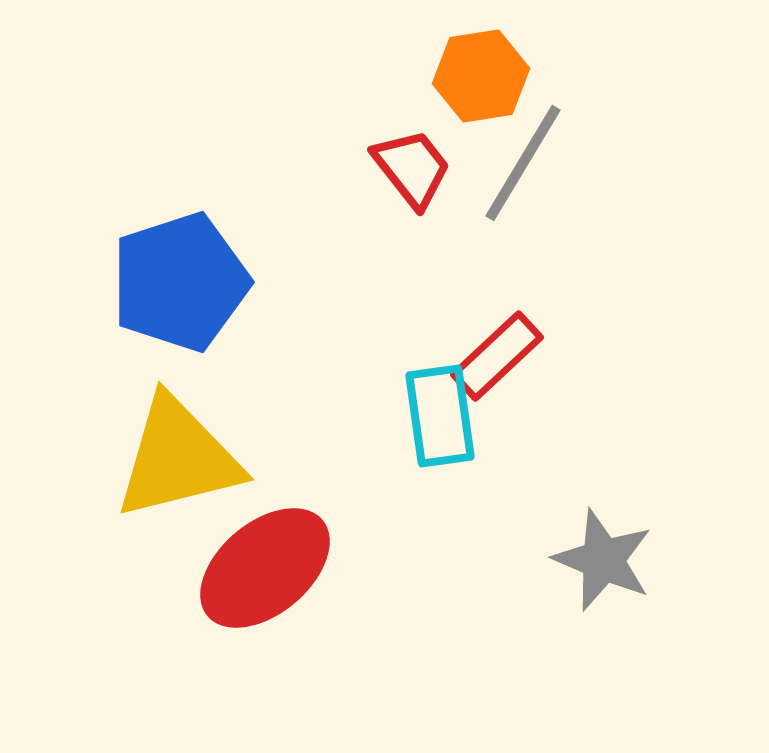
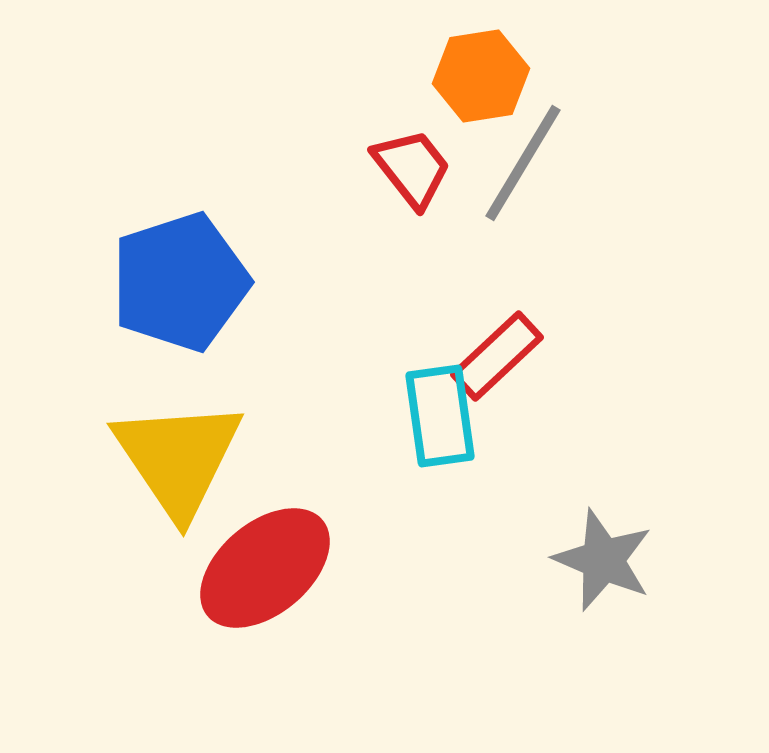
yellow triangle: rotated 50 degrees counterclockwise
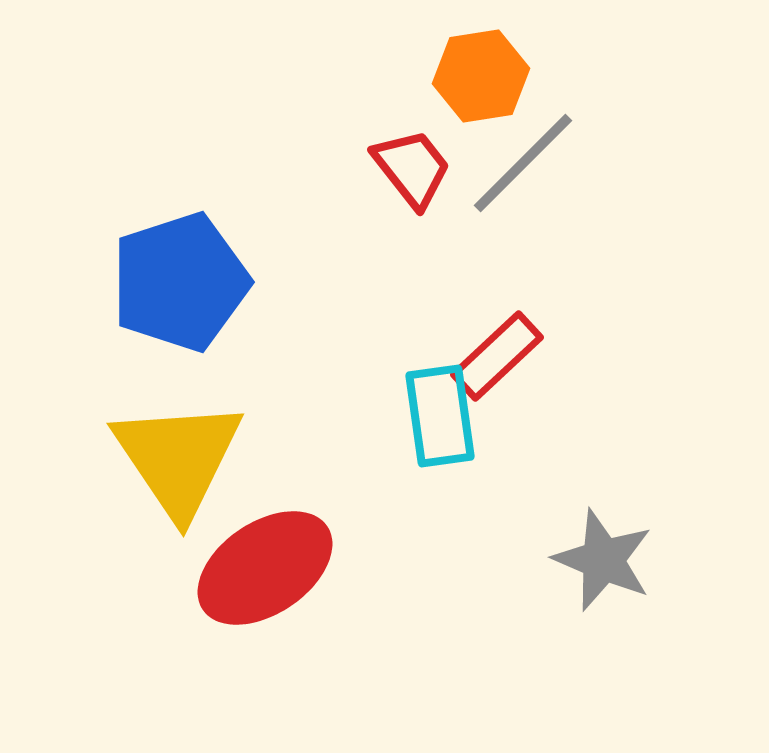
gray line: rotated 14 degrees clockwise
red ellipse: rotated 6 degrees clockwise
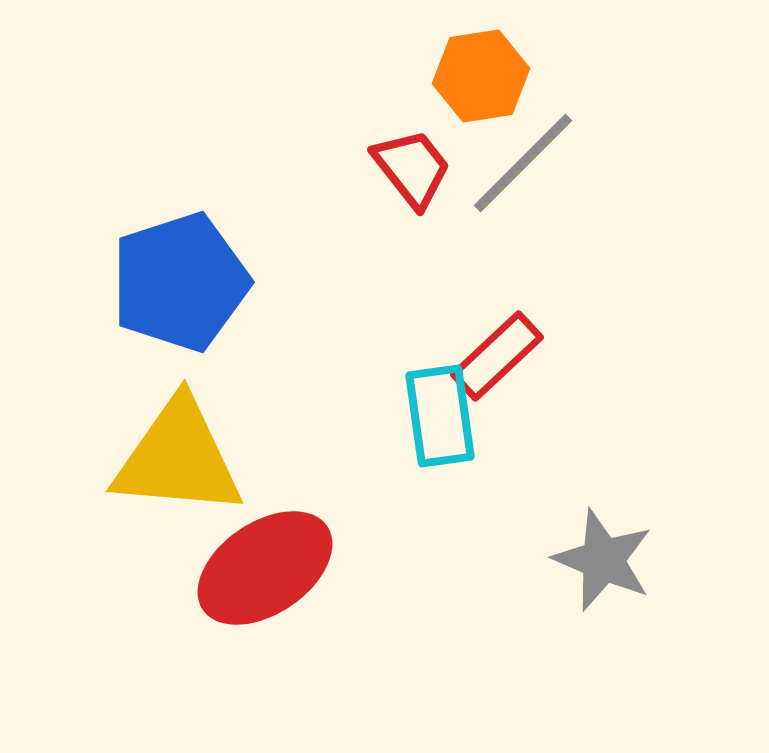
yellow triangle: rotated 51 degrees counterclockwise
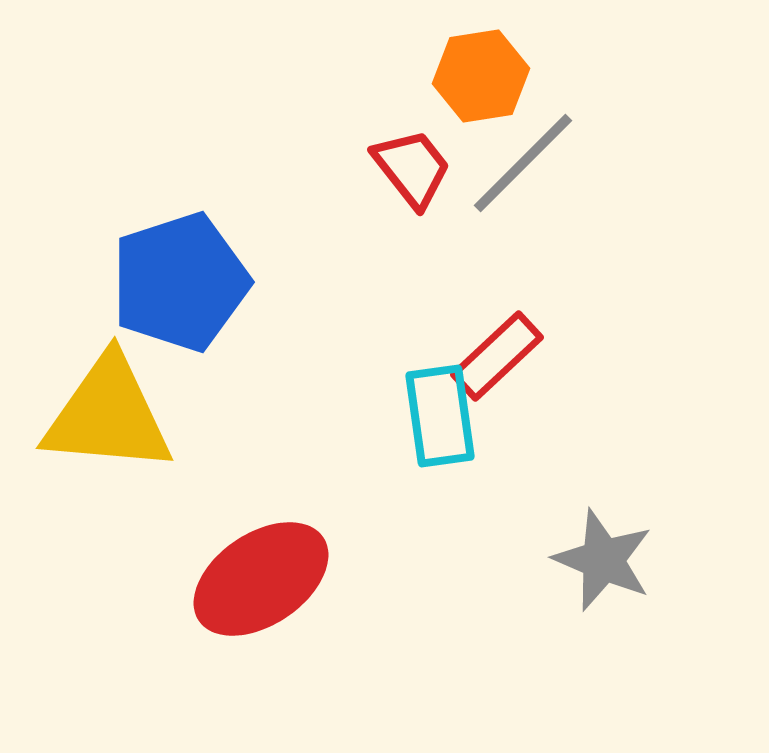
yellow triangle: moved 70 px left, 43 px up
red ellipse: moved 4 px left, 11 px down
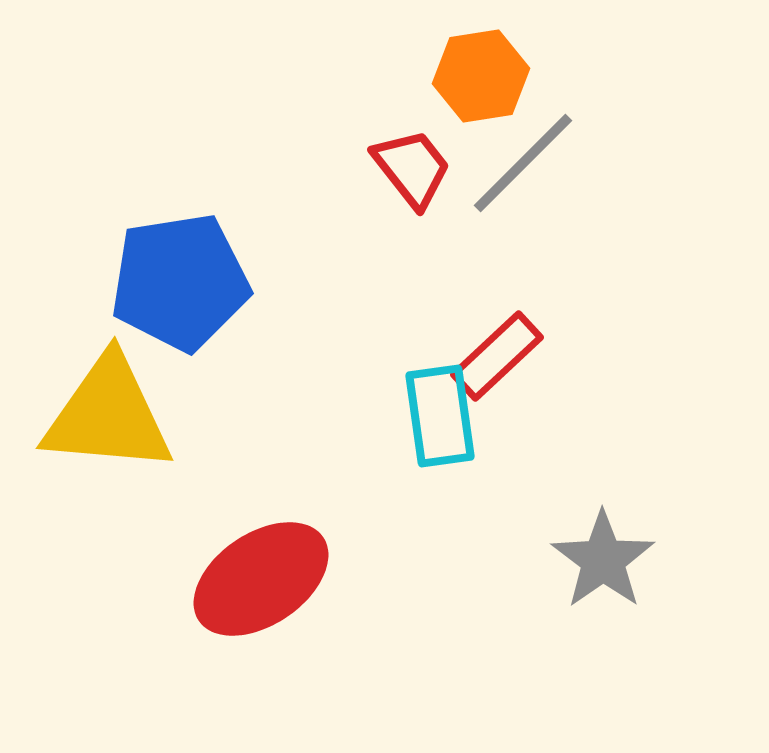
blue pentagon: rotated 9 degrees clockwise
gray star: rotated 14 degrees clockwise
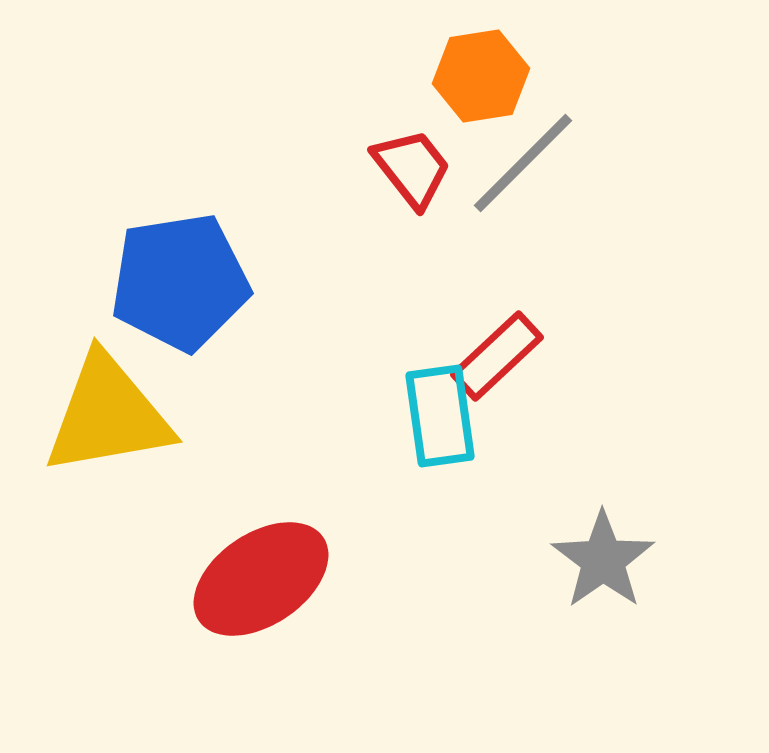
yellow triangle: rotated 15 degrees counterclockwise
